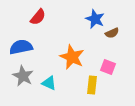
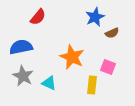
blue star: moved 2 px up; rotated 24 degrees clockwise
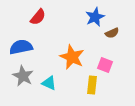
pink square: moved 3 px left, 2 px up
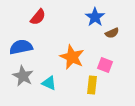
blue star: rotated 12 degrees counterclockwise
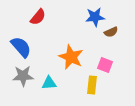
blue star: rotated 30 degrees clockwise
brown semicircle: moved 1 px left, 1 px up
blue semicircle: rotated 60 degrees clockwise
orange star: moved 1 px left
gray star: rotated 30 degrees counterclockwise
cyan triangle: rotated 28 degrees counterclockwise
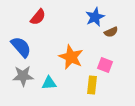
blue star: rotated 18 degrees counterclockwise
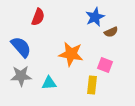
red semicircle: rotated 18 degrees counterclockwise
orange star: moved 3 px up; rotated 15 degrees counterclockwise
gray star: moved 2 px left
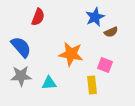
yellow rectangle: rotated 12 degrees counterclockwise
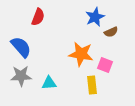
orange star: moved 10 px right
